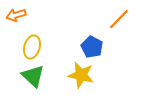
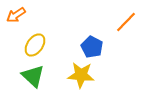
orange arrow: rotated 18 degrees counterclockwise
orange line: moved 7 px right, 3 px down
yellow ellipse: moved 3 px right, 2 px up; rotated 20 degrees clockwise
yellow star: rotated 8 degrees counterclockwise
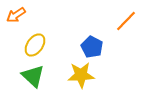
orange line: moved 1 px up
yellow star: rotated 8 degrees counterclockwise
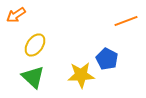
orange line: rotated 25 degrees clockwise
blue pentagon: moved 15 px right, 12 px down
green triangle: moved 1 px down
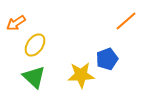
orange arrow: moved 8 px down
orange line: rotated 20 degrees counterclockwise
blue pentagon: rotated 25 degrees clockwise
green triangle: moved 1 px right
